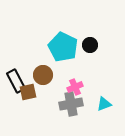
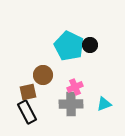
cyan pentagon: moved 6 px right, 1 px up
black rectangle: moved 11 px right, 31 px down
gray cross: rotated 10 degrees clockwise
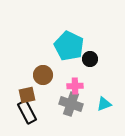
black circle: moved 14 px down
pink cross: moved 1 px up; rotated 21 degrees clockwise
brown square: moved 1 px left, 3 px down
gray cross: rotated 20 degrees clockwise
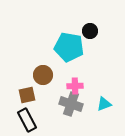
cyan pentagon: moved 1 px down; rotated 16 degrees counterclockwise
black circle: moved 28 px up
black rectangle: moved 8 px down
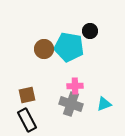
brown circle: moved 1 px right, 26 px up
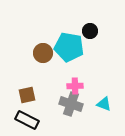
brown circle: moved 1 px left, 4 px down
cyan triangle: rotated 42 degrees clockwise
black rectangle: rotated 35 degrees counterclockwise
